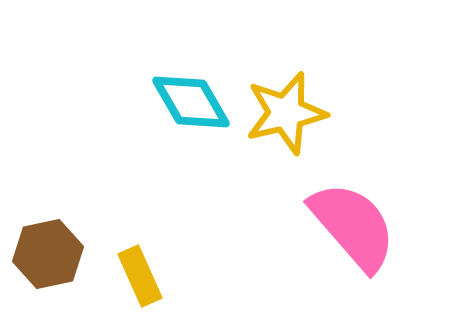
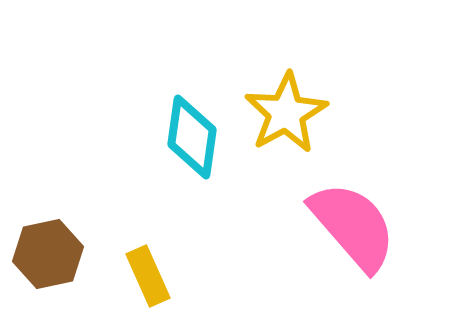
cyan diamond: moved 1 px right, 35 px down; rotated 38 degrees clockwise
yellow star: rotated 16 degrees counterclockwise
yellow rectangle: moved 8 px right
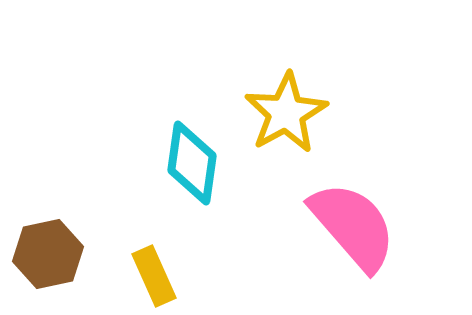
cyan diamond: moved 26 px down
yellow rectangle: moved 6 px right
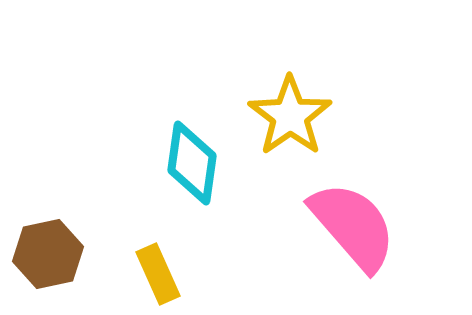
yellow star: moved 4 px right, 3 px down; rotated 6 degrees counterclockwise
yellow rectangle: moved 4 px right, 2 px up
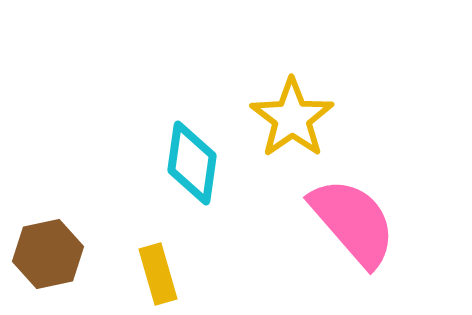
yellow star: moved 2 px right, 2 px down
pink semicircle: moved 4 px up
yellow rectangle: rotated 8 degrees clockwise
